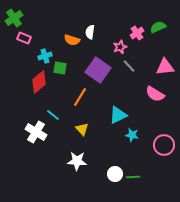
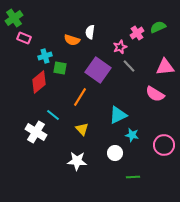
white circle: moved 21 px up
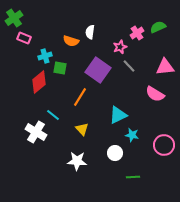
orange semicircle: moved 1 px left, 1 px down
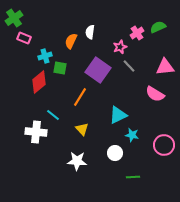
orange semicircle: rotated 98 degrees clockwise
white cross: rotated 25 degrees counterclockwise
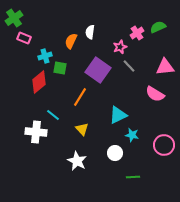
white star: rotated 24 degrees clockwise
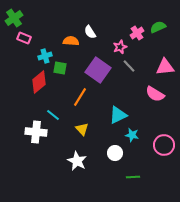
white semicircle: rotated 40 degrees counterclockwise
orange semicircle: rotated 70 degrees clockwise
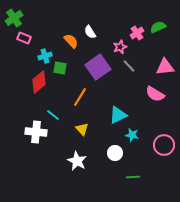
orange semicircle: rotated 42 degrees clockwise
purple square: moved 3 px up; rotated 20 degrees clockwise
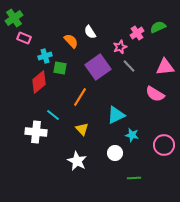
cyan triangle: moved 2 px left
green line: moved 1 px right, 1 px down
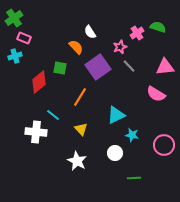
green semicircle: rotated 42 degrees clockwise
orange semicircle: moved 5 px right, 6 px down
cyan cross: moved 30 px left
pink semicircle: moved 1 px right
yellow triangle: moved 1 px left
